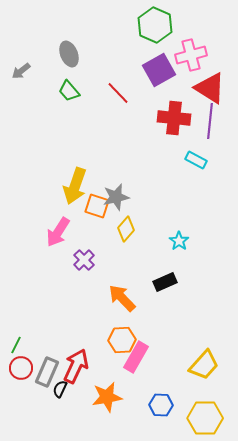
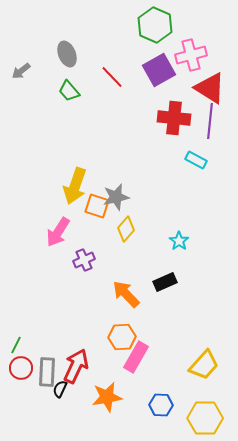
gray ellipse: moved 2 px left
red line: moved 6 px left, 16 px up
purple cross: rotated 20 degrees clockwise
orange arrow: moved 4 px right, 4 px up
orange hexagon: moved 3 px up
gray rectangle: rotated 20 degrees counterclockwise
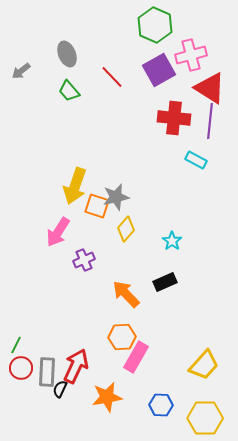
cyan star: moved 7 px left
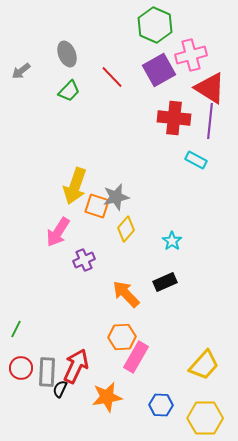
green trapezoid: rotated 95 degrees counterclockwise
green line: moved 16 px up
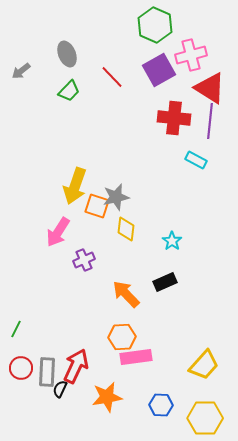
yellow diamond: rotated 35 degrees counterclockwise
pink rectangle: rotated 52 degrees clockwise
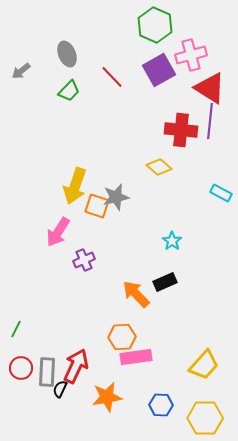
red cross: moved 7 px right, 12 px down
cyan rectangle: moved 25 px right, 33 px down
yellow diamond: moved 33 px right, 62 px up; rotated 55 degrees counterclockwise
orange arrow: moved 10 px right
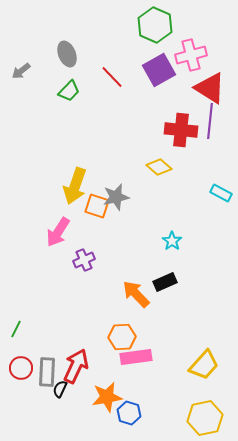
blue hexagon: moved 32 px left, 8 px down; rotated 15 degrees clockwise
yellow hexagon: rotated 12 degrees counterclockwise
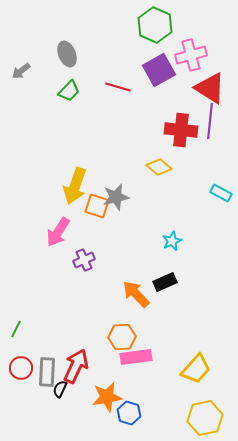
red line: moved 6 px right, 10 px down; rotated 30 degrees counterclockwise
cyan star: rotated 12 degrees clockwise
yellow trapezoid: moved 8 px left, 4 px down
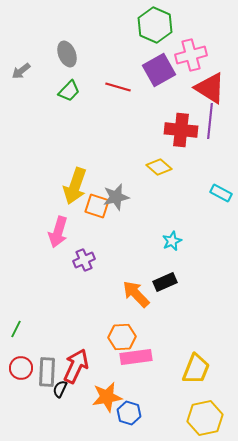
pink arrow: rotated 16 degrees counterclockwise
yellow trapezoid: rotated 20 degrees counterclockwise
